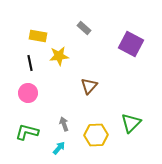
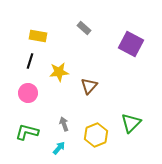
yellow star: moved 16 px down
black line: moved 2 px up; rotated 28 degrees clockwise
yellow hexagon: rotated 20 degrees counterclockwise
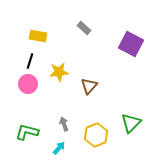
pink circle: moved 9 px up
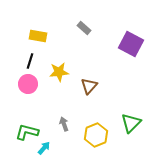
cyan arrow: moved 15 px left
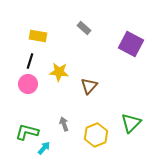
yellow star: rotated 12 degrees clockwise
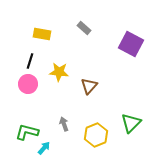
yellow rectangle: moved 4 px right, 2 px up
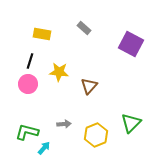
gray arrow: rotated 104 degrees clockwise
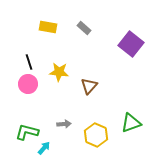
yellow rectangle: moved 6 px right, 7 px up
purple square: rotated 10 degrees clockwise
black line: moved 1 px left, 1 px down; rotated 35 degrees counterclockwise
green triangle: rotated 25 degrees clockwise
yellow hexagon: rotated 15 degrees counterclockwise
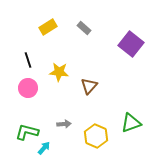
yellow rectangle: rotated 42 degrees counterclockwise
black line: moved 1 px left, 2 px up
pink circle: moved 4 px down
yellow hexagon: moved 1 px down
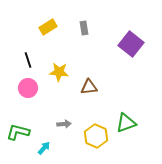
gray rectangle: rotated 40 degrees clockwise
brown triangle: moved 1 px down; rotated 42 degrees clockwise
green triangle: moved 5 px left
green L-shape: moved 9 px left
